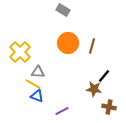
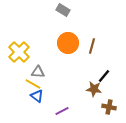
yellow cross: moved 1 px left
blue triangle: rotated 16 degrees clockwise
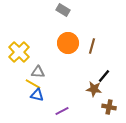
blue triangle: moved 1 px up; rotated 24 degrees counterclockwise
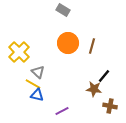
gray triangle: rotated 40 degrees clockwise
brown cross: moved 1 px right, 1 px up
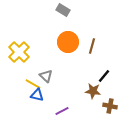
orange circle: moved 1 px up
gray triangle: moved 8 px right, 4 px down
brown star: moved 1 px left, 2 px down
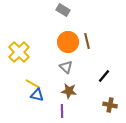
brown line: moved 5 px left, 5 px up; rotated 28 degrees counterclockwise
gray triangle: moved 20 px right, 9 px up
brown star: moved 24 px left
brown cross: moved 1 px up
purple line: rotated 64 degrees counterclockwise
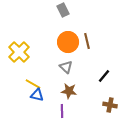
gray rectangle: rotated 32 degrees clockwise
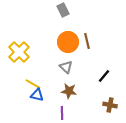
purple line: moved 2 px down
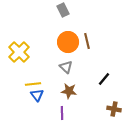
black line: moved 3 px down
yellow line: rotated 35 degrees counterclockwise
blue triangle: rotated 40 degrees clockwise
brown cross: moved 4 px right, 4 px down
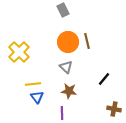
blue triangle: moved 2 px down
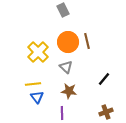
yellow cross: moved 19 px right
brown cross: moved 8 px left, 3 px down; rotated 32 degrees counterclockwise
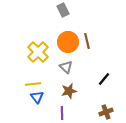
brown star: rotated 21 degrees counterclockwise
